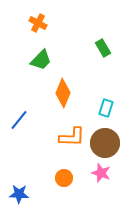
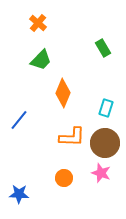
orange cross: rotated 12 degrees clockwise
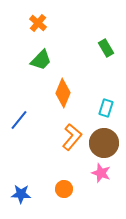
green rectangle: moved 3 px right
orange L-shape: rotated 52 degrees counterclockwise
brown circle: moved 1 px left
orange circle: moved 11 px down
blue star: moved 2 px right
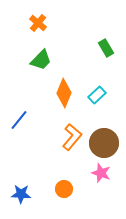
orange diamond: moved 1 px right
cyan rectangle: moved 9 px left, 13 px up; rotated 30 degrees clockwise
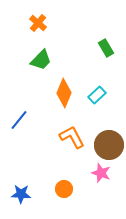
orange L-shape: rotated 68 degrees counterclockwise
brown circle: moved 5 px right, 2 px down
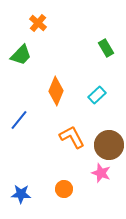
green trapezoid: moved 20 px left, 5 px up
orange diamond: moved 8 px left, 2 px up
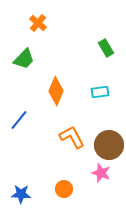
green trapezoid: moved 3 px right, 4 px down
cyan rectangle: moved 3 px right, 3 px up; rotated 36 degrees clockwise
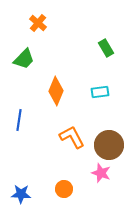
blue line: rotated 30 degrees counterclockwise
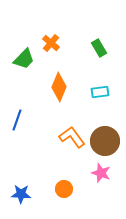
orange cross: moved 13 px right, 20 px down
green rectangle: moved 7 px left
orange diamond: moved 3 px right, 4 px up
blue line: moved 2 px left; rotated 10 degrees clockwise
orange L-shape: rotated 8 degrees counterclockwise
brown circle: moved 4 px left, 4 px up
